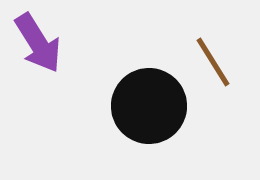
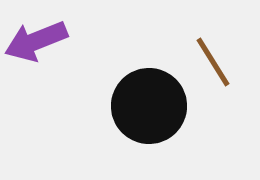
purple arrow: moved 2 px left, 2 px up; rotated 100 degrees clockwise
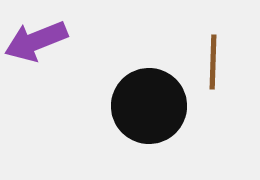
brown line: rotated 34 degrees clockwise
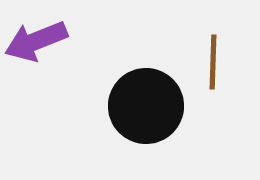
black circle: moved 3 px left
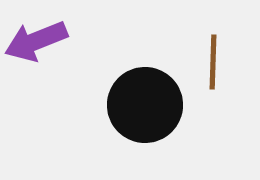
black circle: moved 1 px left, 1 px up
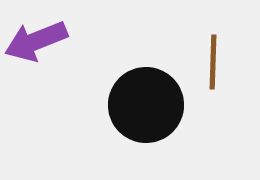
black circle: moved 1 px right
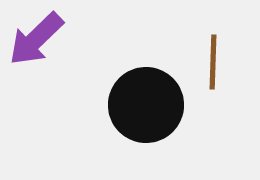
purple arrow: moved 2 px up; rotated 22 degrees counterclockwise
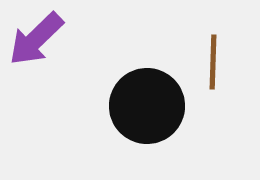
black circle: moved 1 px right, 1 px down
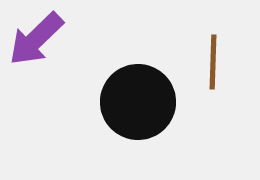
black circle: moved 9 px left, 4 px up
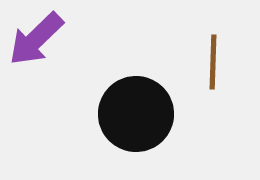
black circle: moved 2 px left, 12 px down
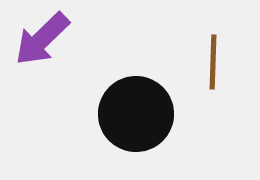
purple arrow: moved 6 px right
